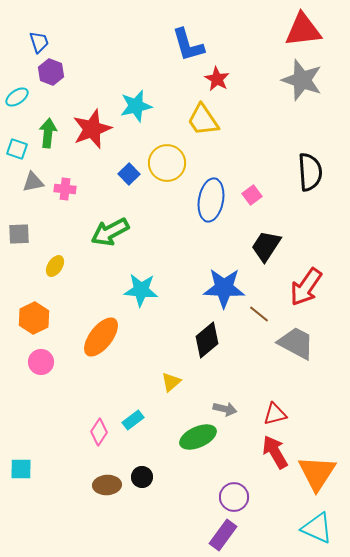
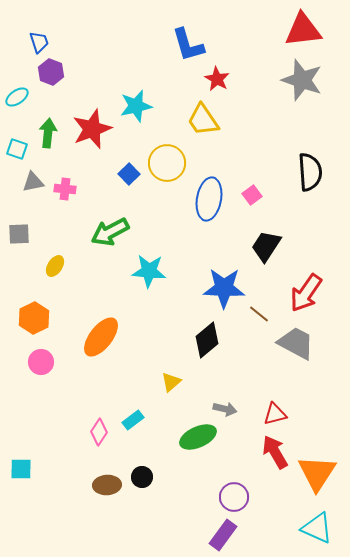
blue ellipse at (211, 200): moved 2 px left, 1 px up
red arrow at (306, 287): moved 6 px down
cyan star at (141, 290): moved 8 px right, 19 px up
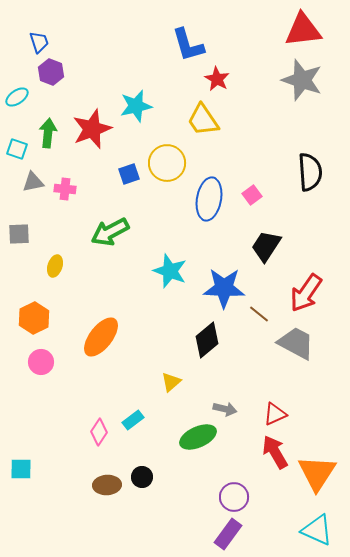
blue square at (129, 174): rotated 25 degrees clockwise
yellow ellipse at (55, 266): rotated 15 degrees counterclockwise
cyan star at (149, 271): moved 21 px right; rotated 16 degrees clockwise
red triangle at (275, 414): rotated 10 degrees counterclockwise
cyan triangle at (317, 528): moved 2 px down
purple rectangle at (223, 535): moved 5 px right, 1 px up
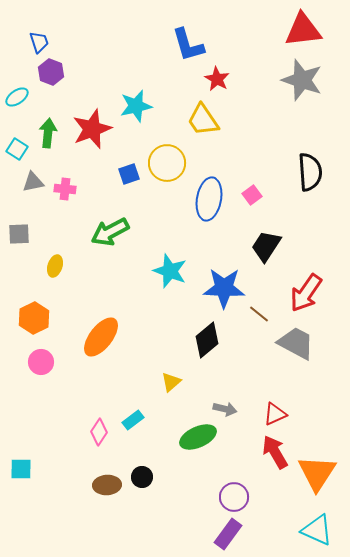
cyan square at (17, 149): rotated 15 degrees clockwise
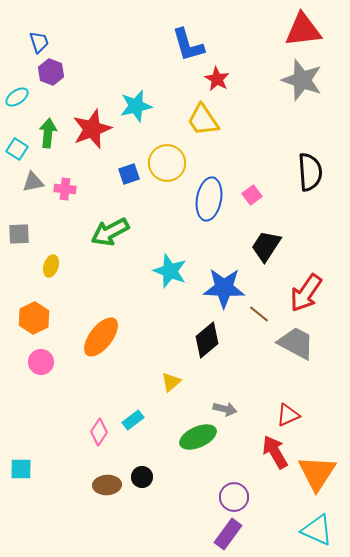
yellow ellipse at (55, 266): moved 4 px left
red triangle at (275, 414): moved 13 px right, 1 px down
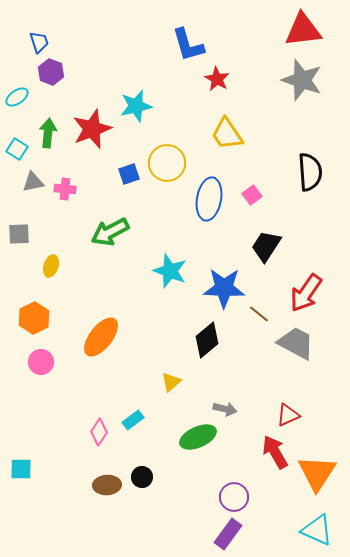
yellow trapezoid at (203, 120): moved 24 px right, 14 px down
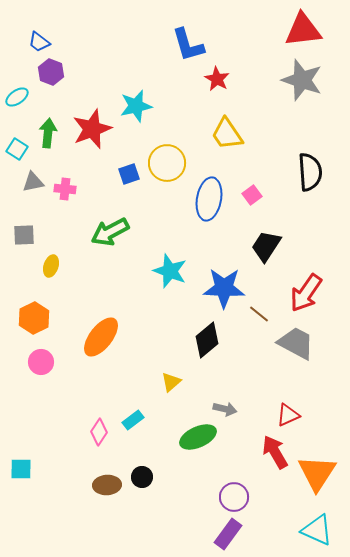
blue trapezoid at (39, 42): rotated 145 degrees clockwise
gray square at (19, 234): moved 5 px right, 1 px down
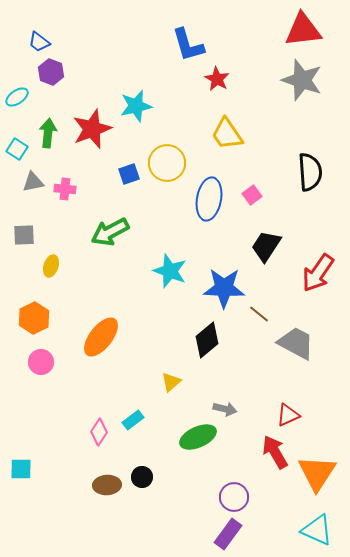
red arrow at (306, 293): moved 12 px right, 20 px up
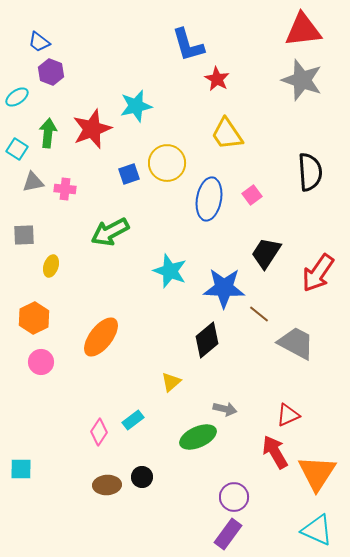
black trapezoid at (266, 246): moved 7 px down
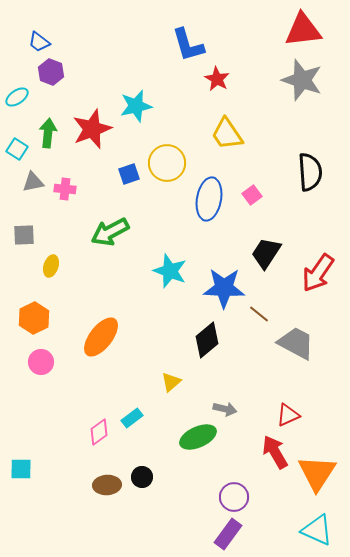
cyan rectangle at (133, 420): moved 1 px left, 2 px up
pink diamond at (99, 432): rotated 20 degrees clockwise
